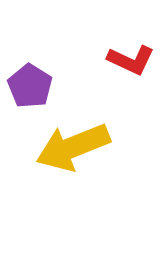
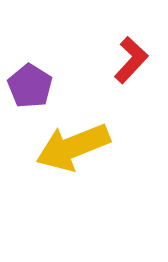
red L-shape: rotated 72 degrees counterclockwise
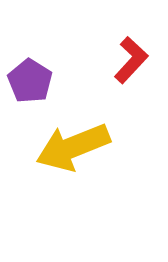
purple pentagon: moved 5 px up
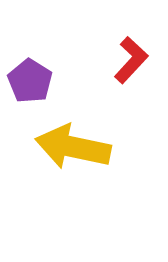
yellow arrow: rotated 34 degrees clockwise
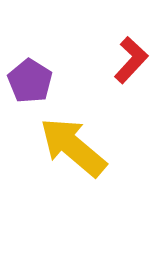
yellow arrow: rotated 28 degrees clockwise
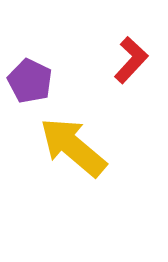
purple pentagon: rotated 6 degrees counterclockwise
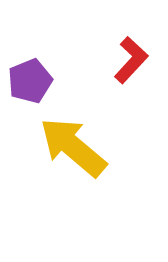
purple pentagon: rotated 24 degrees clockwise
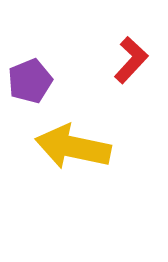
yellow arrow: rotated 28 degrees counterclockwise
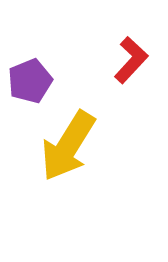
yellow arrow: moved 5 px left, 1 px up; rotated 70 degrees counterclockwise
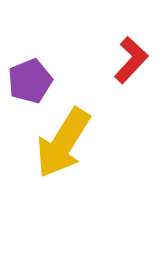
yellow arrow: moved 5 px left, 3 px up
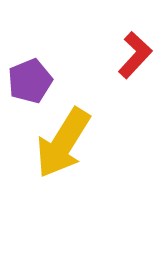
red L-shape: moved 4 px right, 5 px up
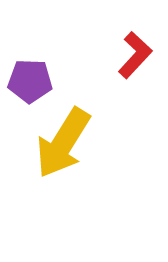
purple pentagon: rotated 24 degrees clockwise
